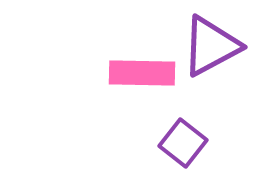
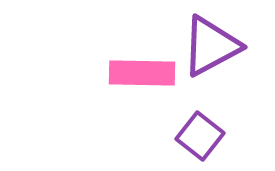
purple square: moved 17 px right, 7 px up
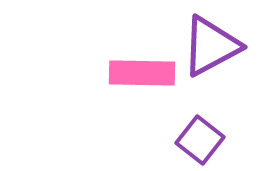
purple square: moved 4 px down
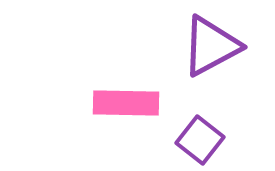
pink rectangle: moved 16 px left, 30 px down
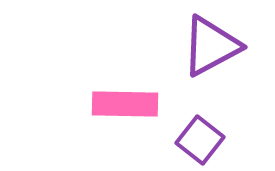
pink rectangle: moved 1 px left, 1 px down
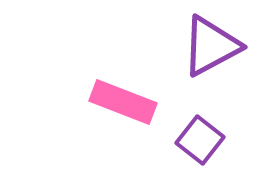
pink rectangle: moved 2 px left, 2 px up; rotated 20 degrees clockwise
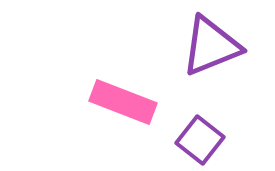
purple triangle: rotated 6 degrees clockwise
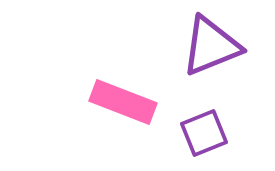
purple square: moved 4 px right, 7 px up; rotated 30 degrees clockwise
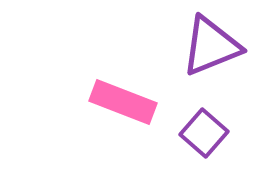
purple square: rotated 27 degrees counterclockwise
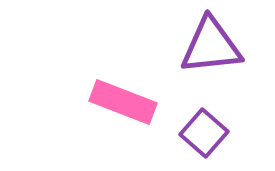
purple triangle: rotated 16 degrees clockwise
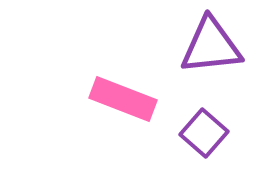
pink rectangle: moved 3 px up
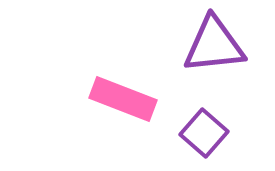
purple triangle: moved 3 px right, 1 px up
